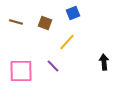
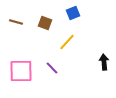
purple line: moved 1 px left, 2 px down
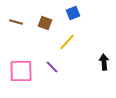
purple line: moved 1 px up
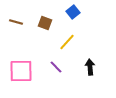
blue square: moved 1 px up; rotated 16 degrees counterclockwise
black arrow: moved 14 px left, 5 px down
purple line: moved 4 px right
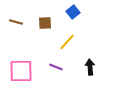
brown square: rotated 24 degrees counterclockwise
purple line: rotated 24 degrees counterclockwise
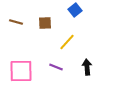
blue square: moved 2 px right, 2 px up
black arrow: moved 3 px left
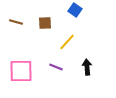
blue square: rotated 16 degrees counterclockwise
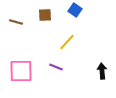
brown square: moved 8 px up
black arrow: moved 15 px right, 4 px down
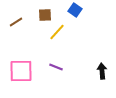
brown line: rotated 48 degrees counterclockwise
yellow line: moved 10 px left, 10 px up
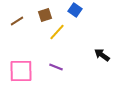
brown square: rotated 16 degrees counterclockwise
brown line: moved 1 px right, 1 px up
black arrow: moved 16 px up; rotated 49 degrees counterclockwise
